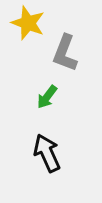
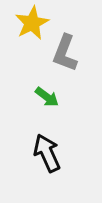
yellow star: moved 4 px right; rotated 24 degrees clockwise
green arrow: rotated 90 degrees counterclockwise
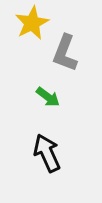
green arrow: moved 1 px right
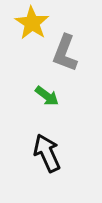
yellow star: rotated 12 degrees counterclockwise
green arrow: moved 1 px left, 1 px up
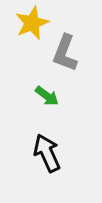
yellow star: rotated 16 degrees clockwise
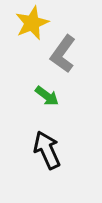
gray L-shape: moved 2 px left, 1 px down; rotated 15 degrees clockwise
black arrow: moved 3 px up
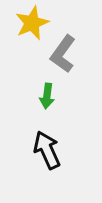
green arrow: rotated 60 degrees clockwise
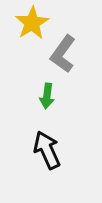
yellow star: rotated 8 degrees counterclockwise
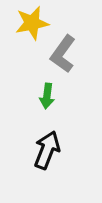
yellow star: rotated 20 degrees clockwise
black arrow: rotated 45 degrees clockwise
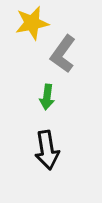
green arrow: moved 1 px down
black arrow: rotated 150 degrees clockwise
